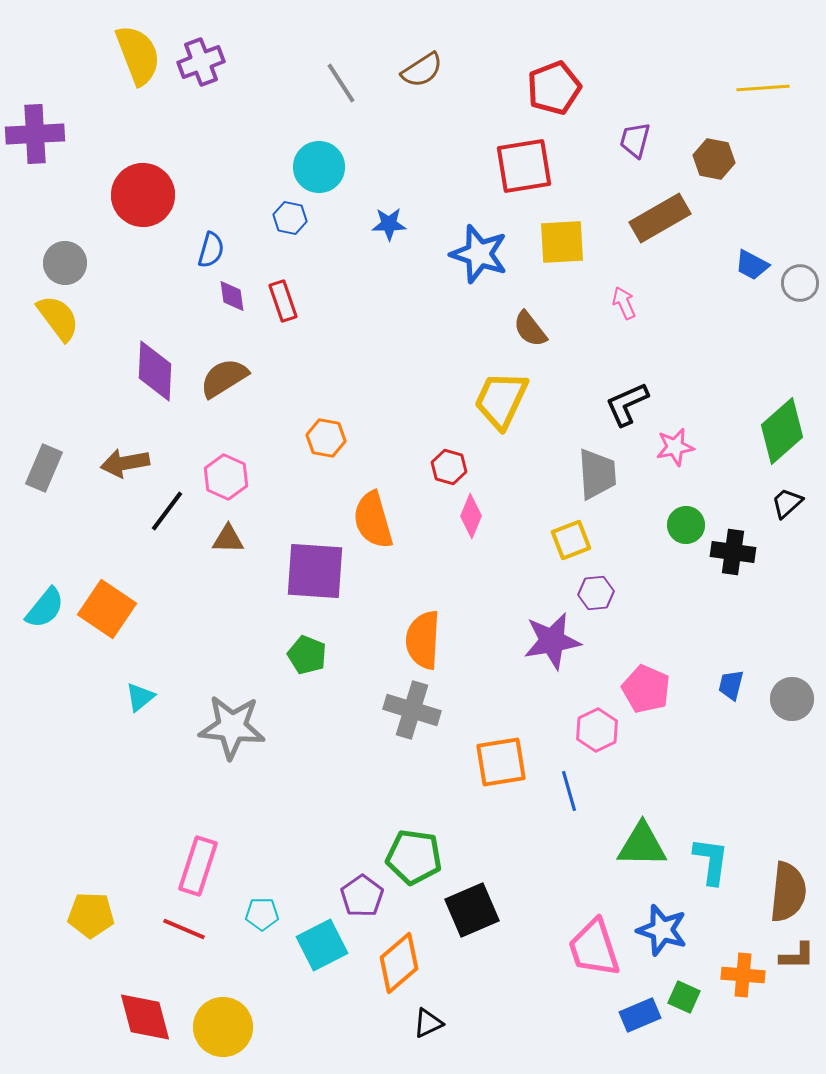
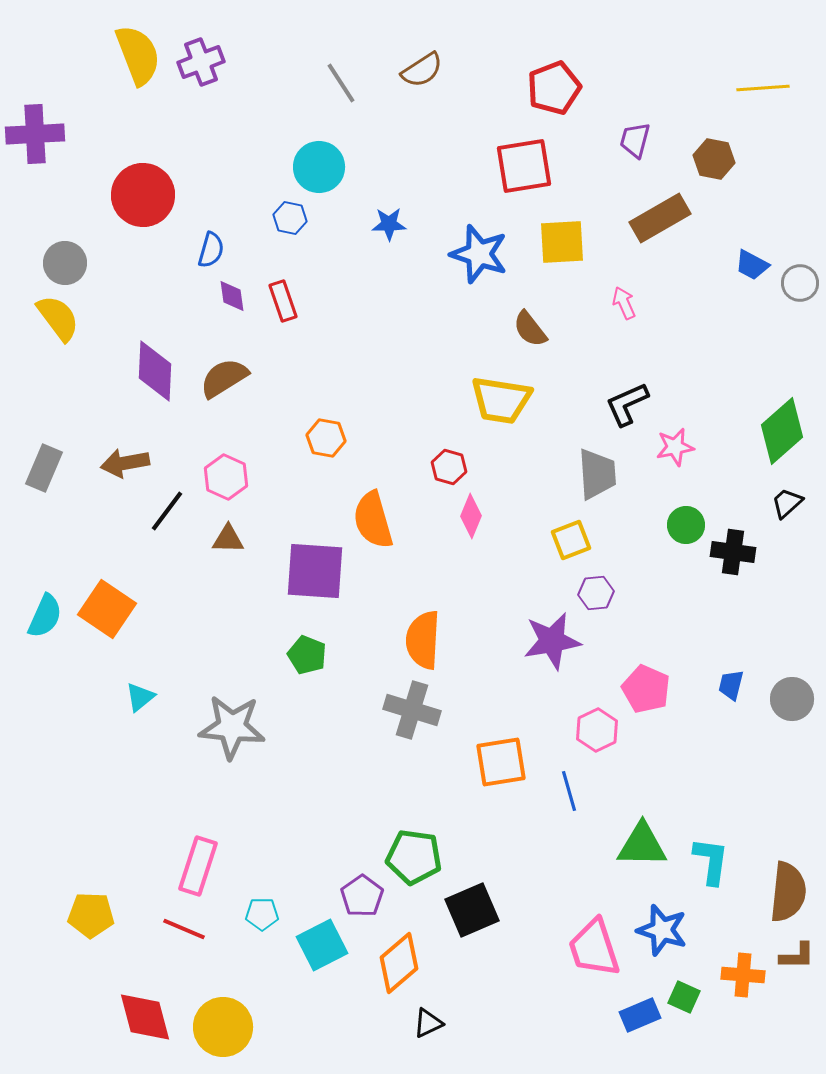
yellow trapezoid at (501, 400): rotated 106 degrees counterclockwise
cyan semicircle at (45, 608): moved 8 px down; rotated 15 degrees counterclockwise
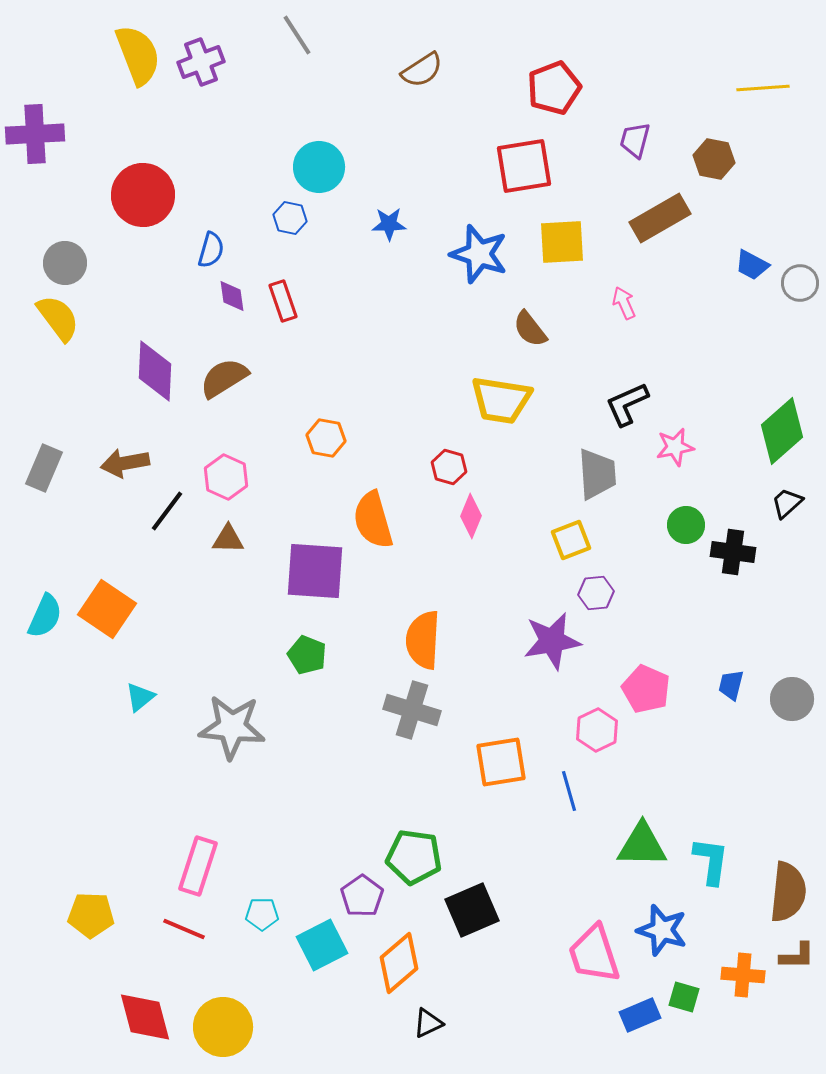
gray line at (341, 83): moved 44 px left, 48 px up
pink trapezoid at (594, 948): moved 6 px down
green square at (684, 997): rotated 8 degrees counterclockwise
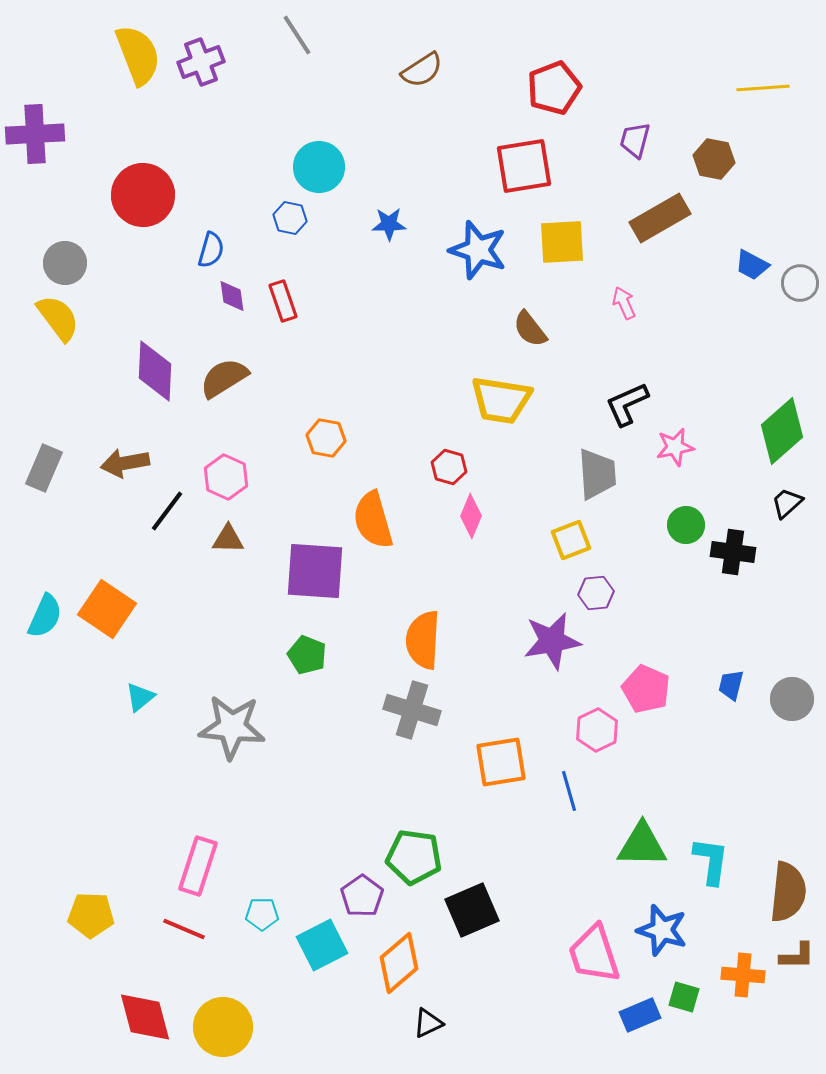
blue star at (479, 254): moved 1 px left, 4 px up
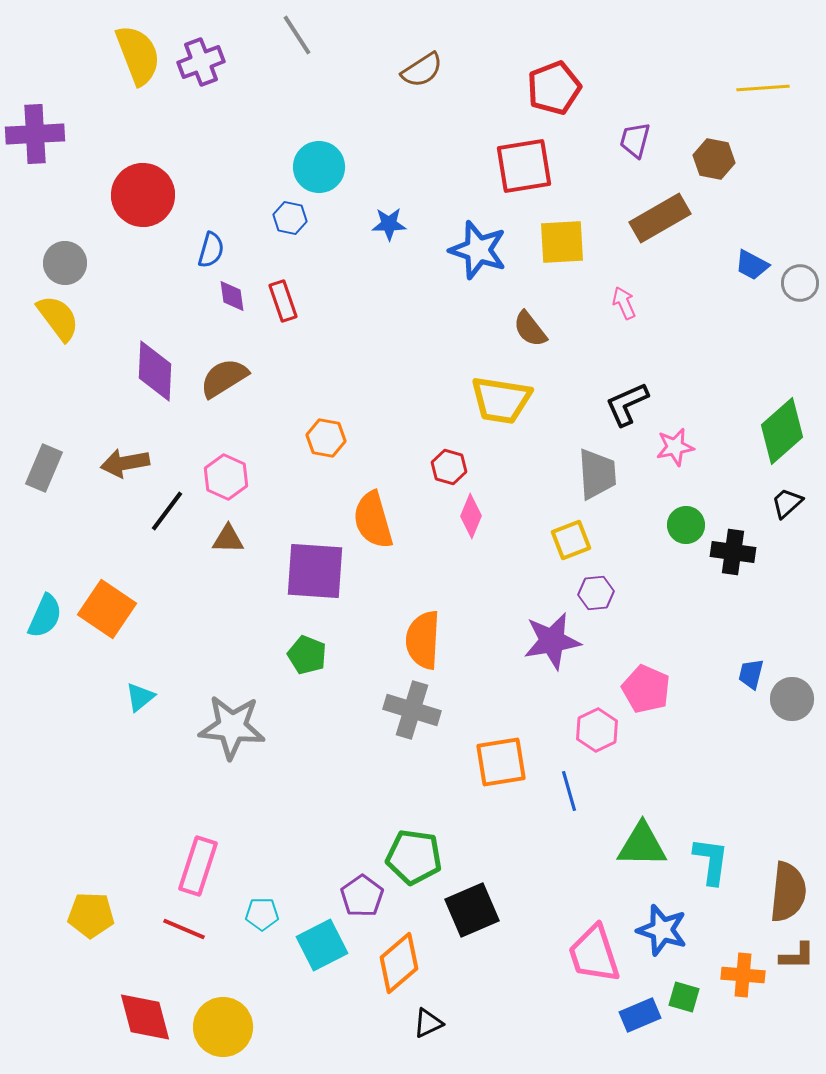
blue trapezoid at (731, 685): moved 20 px right, 11 px up
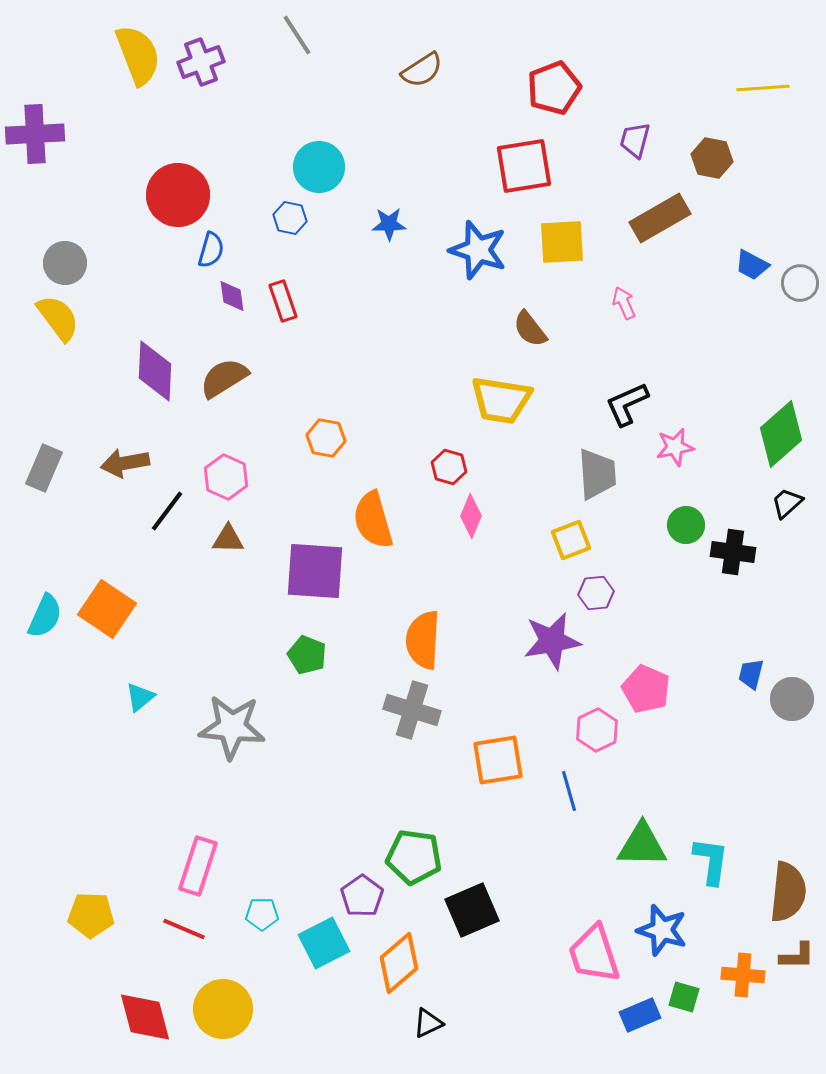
brown hexagon at (714, 159): moved 2 px left, 1 px up
red circle at (143, 195): moved 35 px right
green diamond at (782, 431): moved 1 px left, 3 px down
orange square at (501, 762): moved 3 px left, 2 px up
cyan square at (322, 945): moved 2 px right, 2 px up
yellow circle at (223, 1027): moved 18 px up
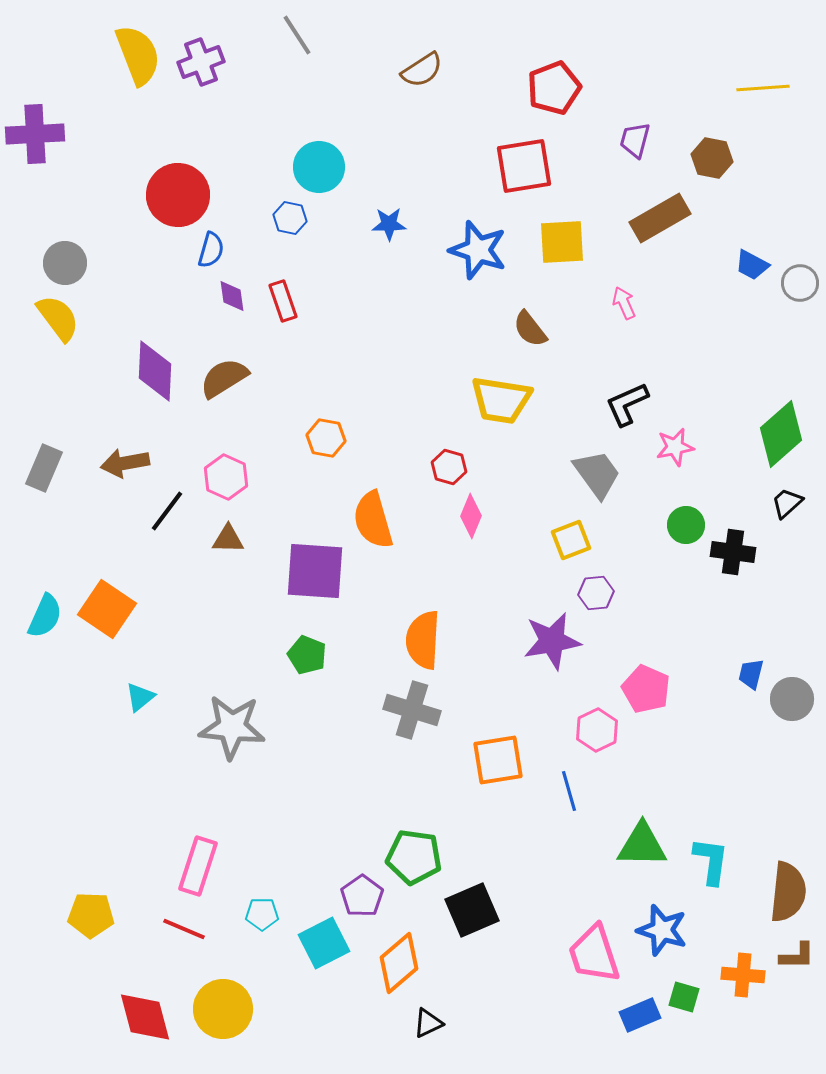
gray trapezoid at (597, 474): rotated 32 degrees counterclockwise
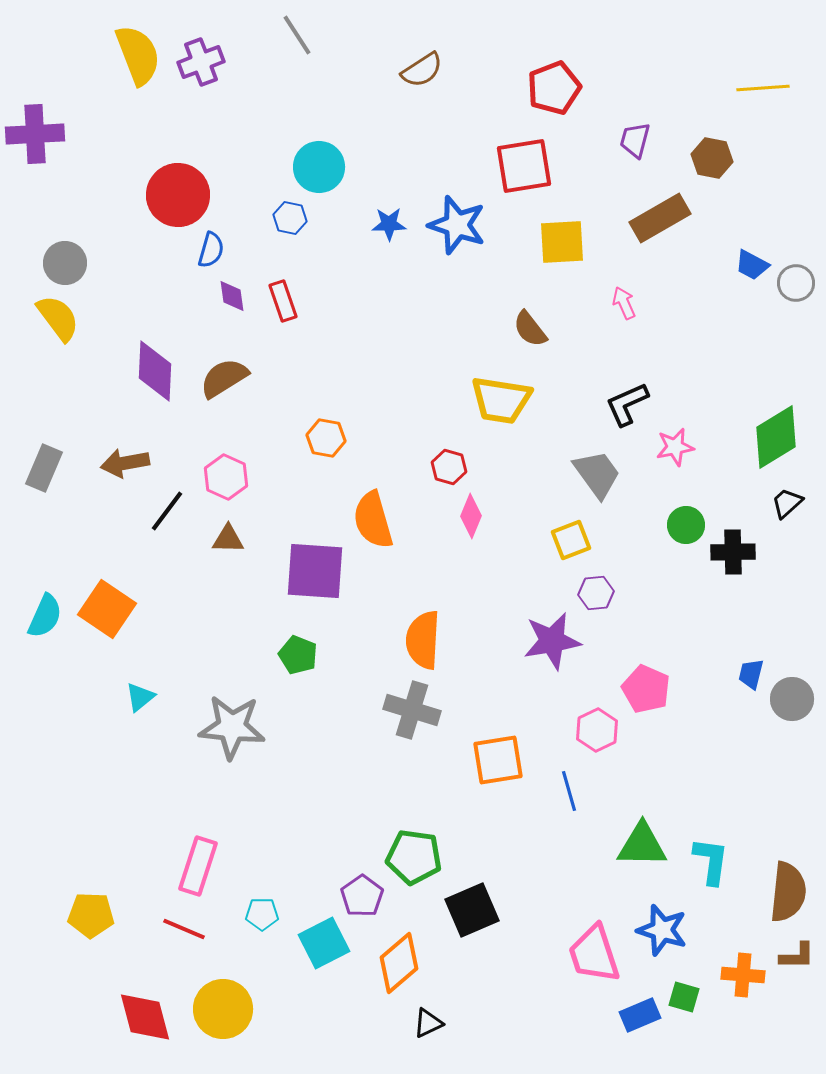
blue star at (478, 250): moved 21 px left, 25 px up
gray circle at (800, 283): moved 4 px left
green diamond at (781, 434): moved 5 px left, 3 px down; rotated 10 degrees clockwise
black cross at (733, 552): rotated 9 degrees counterclockwise
green pentagon at (307, 655): moved 9 px left
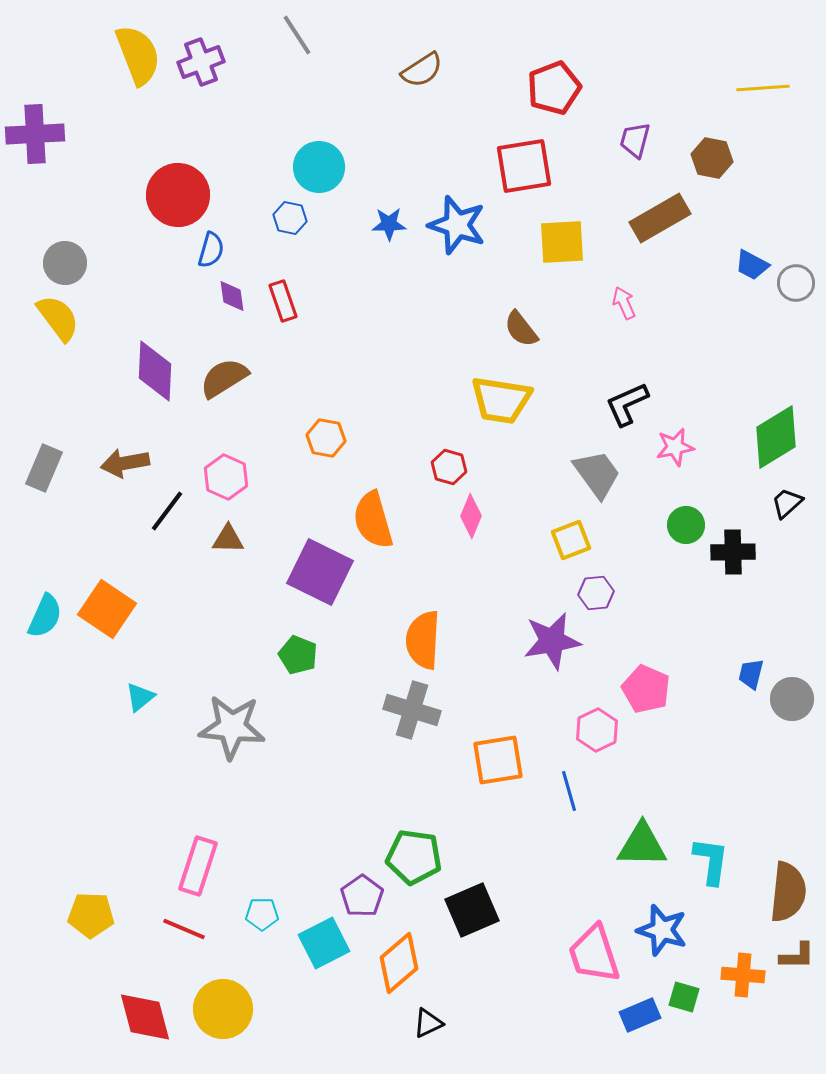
brown semicircle at (530, 329): moved 9 px left
purple square at (315, 571): moved 5 px right, 1 px down; rotated 22 degrees clockwise
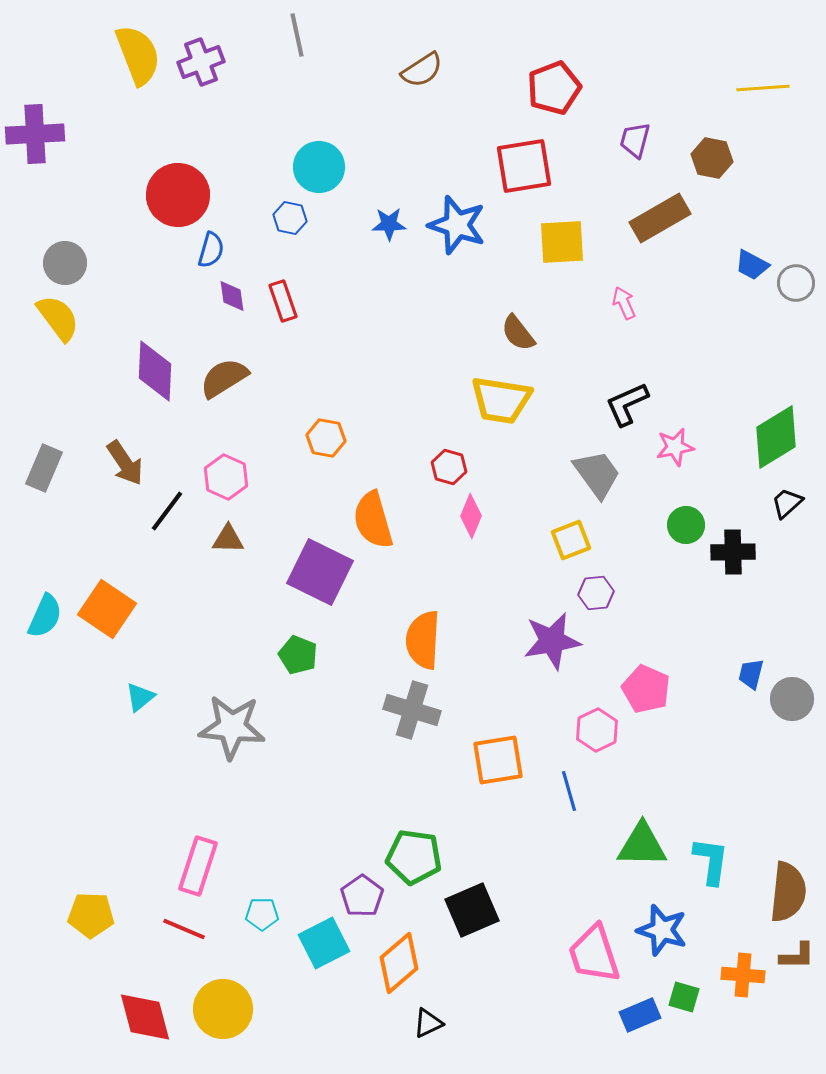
gray line at (297, 35): rotated 21 degrees clockwise
brown semicircle at (521, 329): moved 3 px left, 4 px down
brown arrow at (125, 463): rotated 114 degrees counterclockwise
